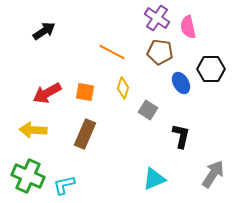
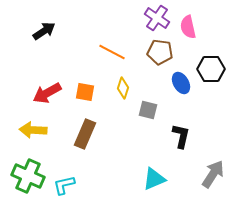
gray square: rotated 18 degrees counterclockwise
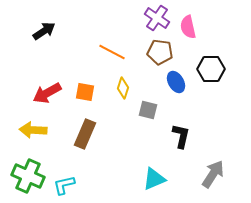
blue ellipse: moved 5 px left, 1 px up
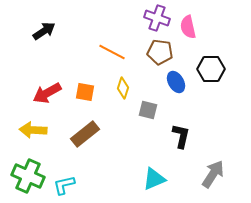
purple cross: rotated 15 degrees counterclockwise
brown rectangle: rotated 28 degrees clockwise
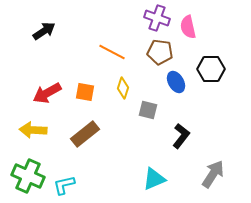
black L-shape: rotated 25 degrees clockwise
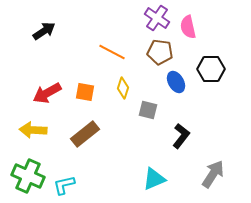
purple cross: rotated 15 degrees clockwise
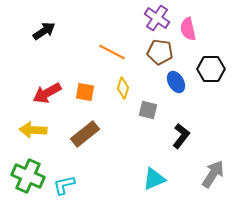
pink semicircle: moved 2 px down
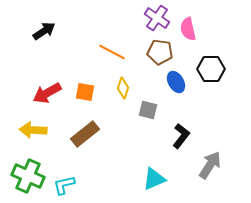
gray arrow: moved 3 px left, 9 px up
